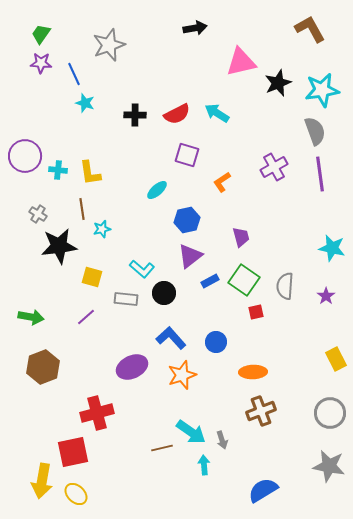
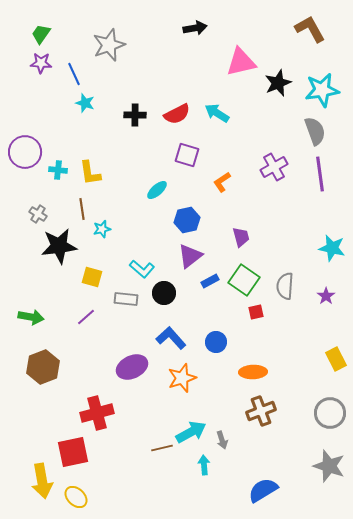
purple circle at (25, 156): moved 4 px up
orange star at (182, 375): moved 3 px down
cyan arrow at (191, 432): rotated 64 degrees counterclockwise
gray star at (329, 466): rotated 8 degrees clockwise
yellow arrow at (42, 481): rotated 20 degrees counterclockwise
yellow ellipse at (76, 494): moved 3 px down
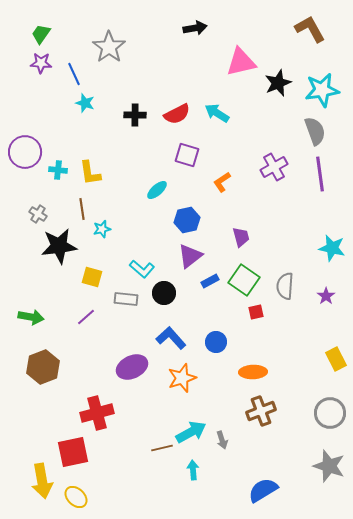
gray star at (109, 45): moved 2 px down; rotated 16 degrees counterclockwise
cyan arrow at (204, 465): moved 11 px left, 5 px down
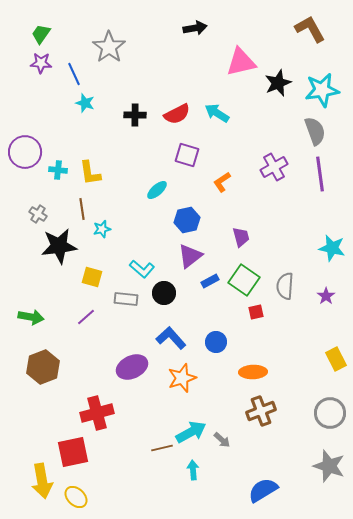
gray arrow at (222, 440): rotated 30 degrees counterclockwise
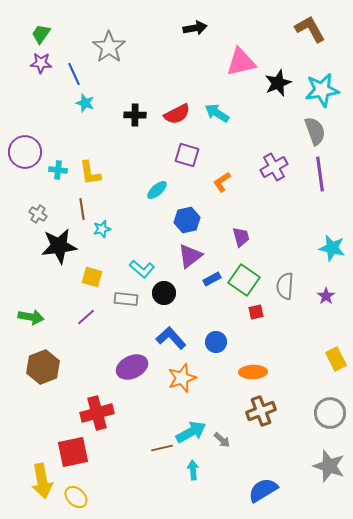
blue rectangle at (210, 281): moved 2 px right, 2 px up
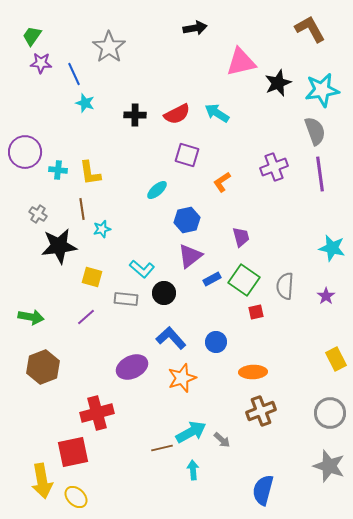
green trapezoid at (41, 34): moved 9 px left, 2 px down
purple cross at (274, 167): rotated 8 degrees clockwise
blue semicircle at (263, 490): rotated 44 degrees counterclockwise
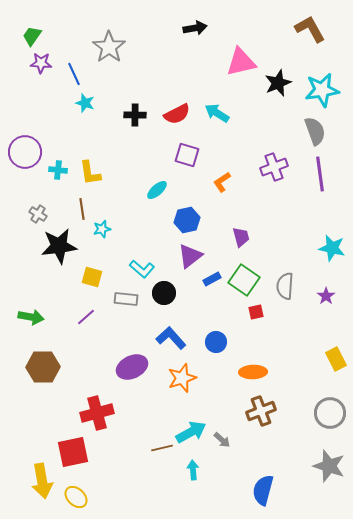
brown hexagon at (43, 367): rotated 20 degrees clockwise
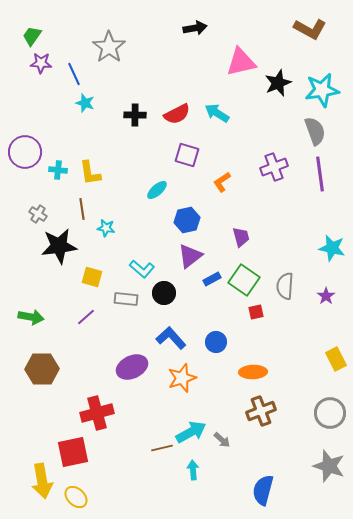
brown L-shape at (310, 29): rotated 148 degrees clockwise
cyan star at (102, 229): moved 4 px right, 1 px up; rotated 24 degrees clockwise
brown hexagon at (43, 367): moved 1 px left, 2 px down
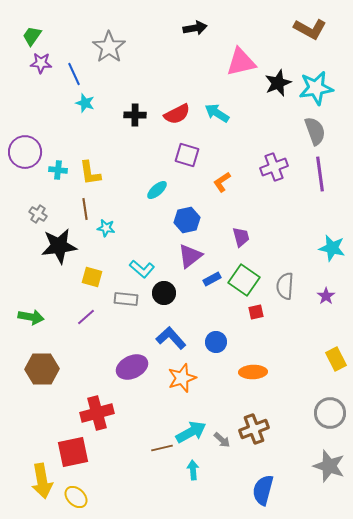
cyan star at (322, 90): moved 6 px left, 2 px up
brown line at (82, 209): moved 3 px right
brown cross at (261, 411): moved 7 px left, 18 px down
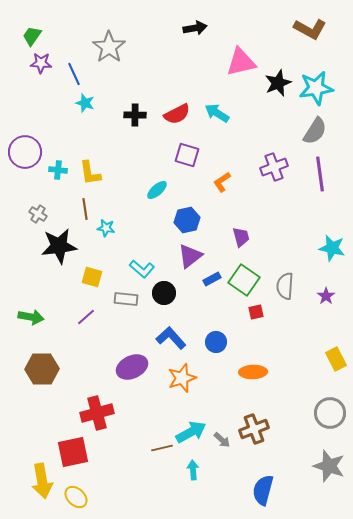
gray semicircle at (315, 131): rotated 52 degrees clockwise
